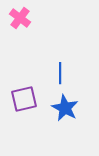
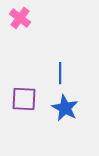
purple square: rotated 16 degrees clockwise
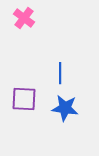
pink cross: moved 4 px right
blue star: rotated 20 degrees counterclockwise
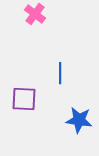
pink cross: moved 11 px right, 4 px up
blue star: moved 14 px right, 12 px down
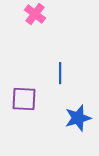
blue star: moved 1 px left, 2 px up; rotated 24 degrees counterclockwise
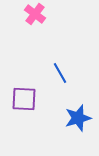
blue line: rotated 30 degrees counterclockwise
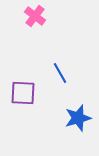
pink cross: moved 2 px down
purple square: moved 1 px left, 6 px up
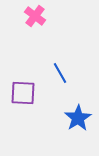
blue star: rotated 16 degrees counterclockwise
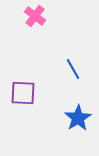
blue line: moved 13 px right, 4 px up
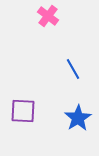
pink cross: moved 13 px right
purple square: moved 18 px down
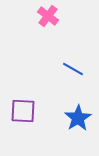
blue line: rotated 30 degrees counterclockwise
